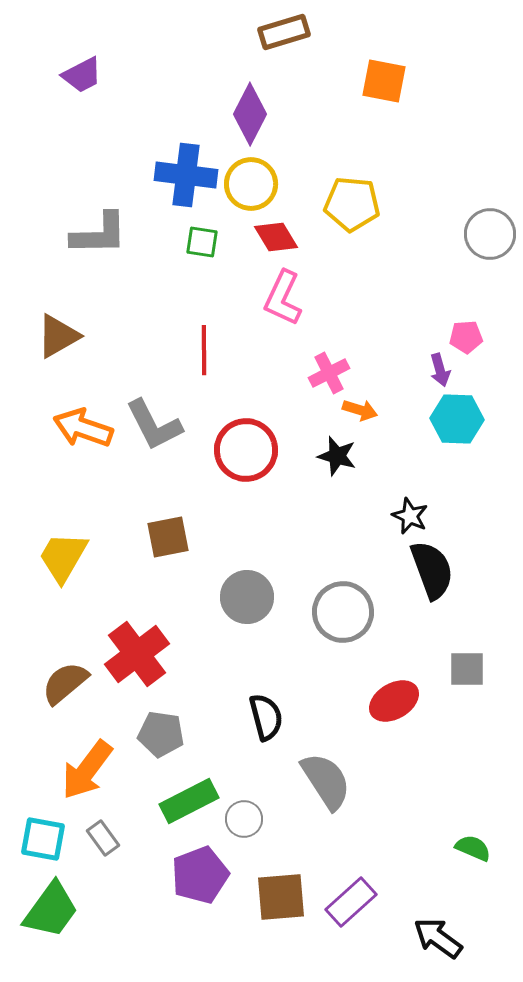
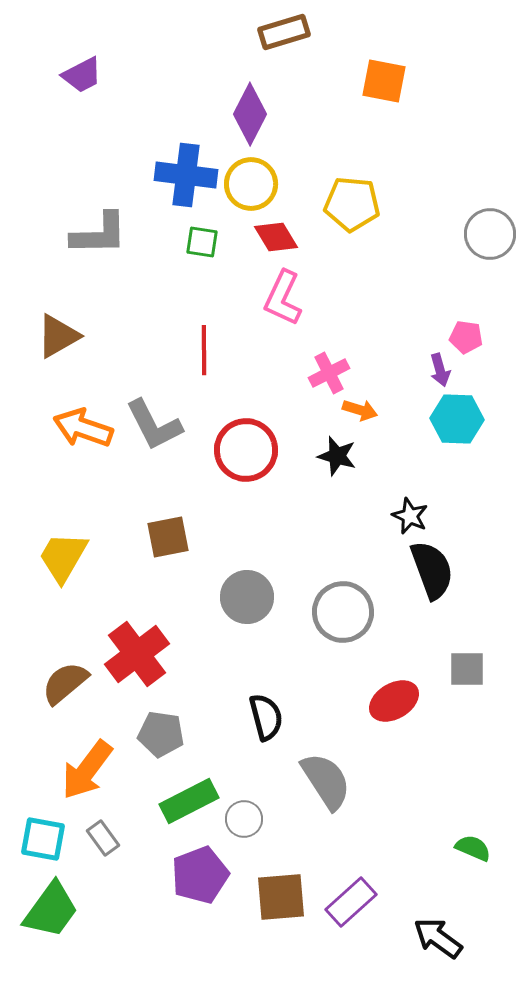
pink pentagon at (466, 337): rotated 12 degrees clockwise
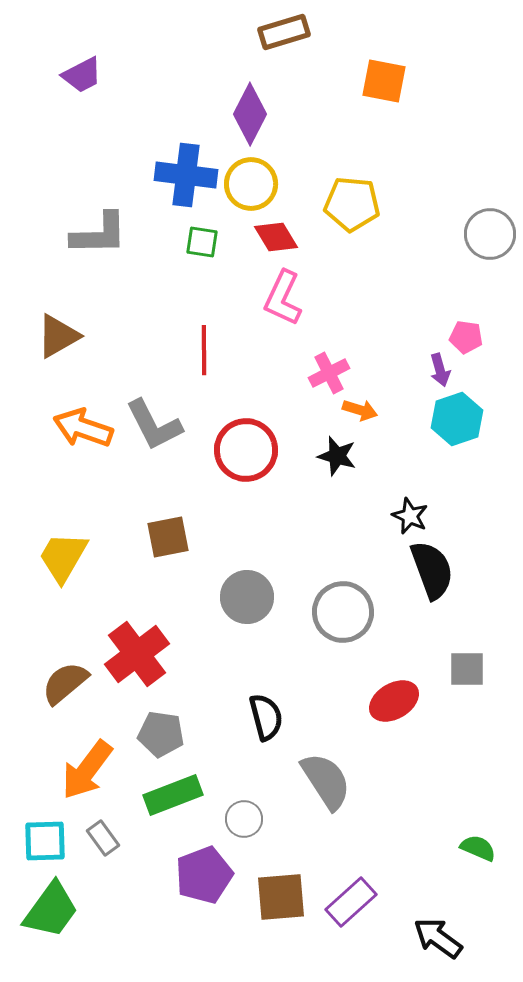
cyan hexagon at (457, 419): rotated 21 degrees counterclockwise
green rectangle at (189, 801): moved 16 px left, 6 px up; rotated 6 degrees clockwise
cyan square at (43, 839): moved 2 px right, 2 px down; rotated 12 degrees counterclockwise
green semicircle at (473, 848): moved 5 px right
purple pentagon at (200, 875): moved 4 px right
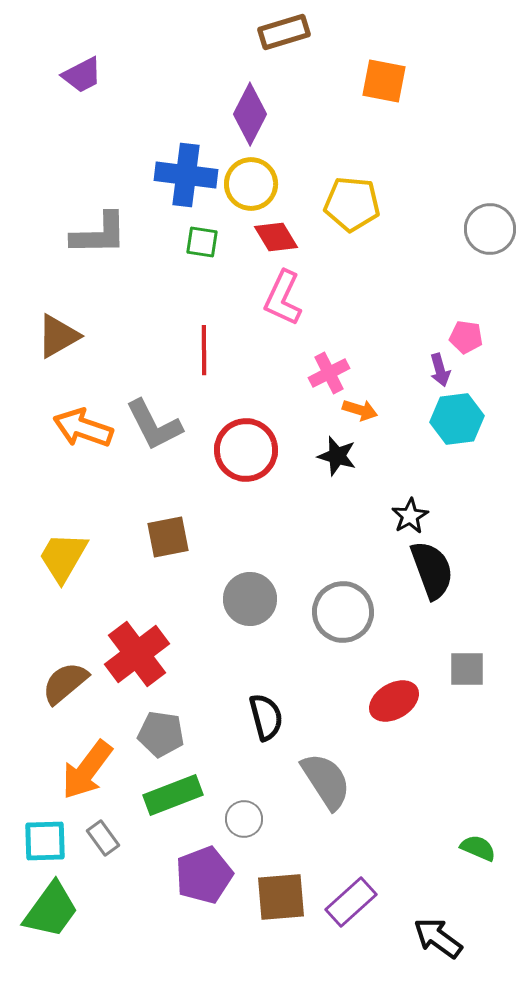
gray circle at (490, 234): moved 5 px up
cyan hexagon at (457, 419): rotated 12 degrees clockwise
black star at (410, 516): rotated 18 degrees clockwise
gray circle at (247, 597): moved 3 px right, 2 px down
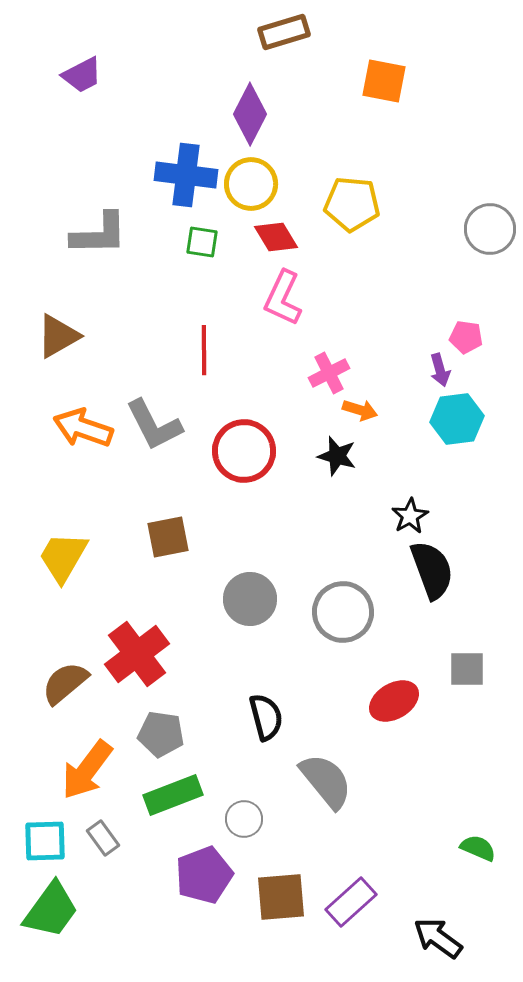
red circle at (246, 450): moved 2 px left, 1 px down
gray semicircle at (326, 781): rotated 6 degrees counterclockwise
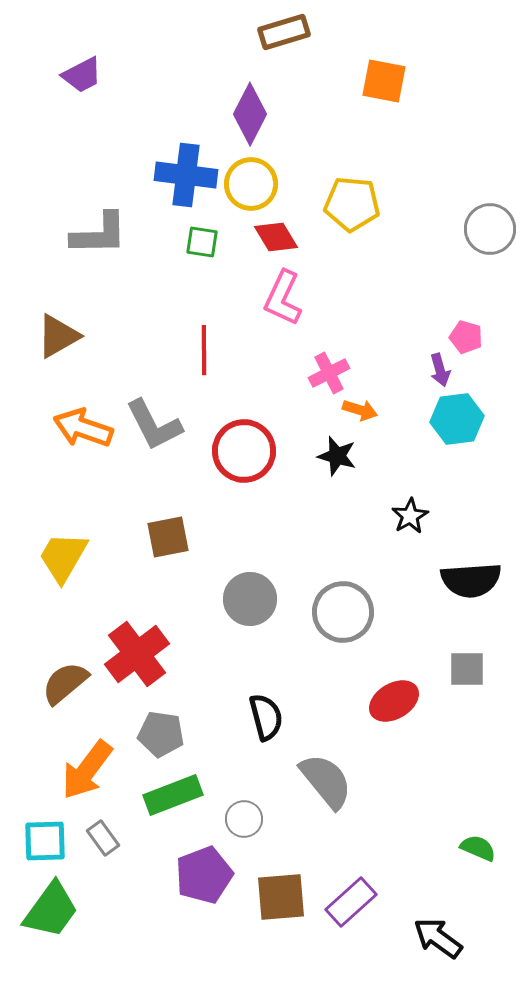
pink pentagon at (466, 337): rotated 8 degrees clockwise
black semicircle at (432, 570): moved 39 px right, 10 px down; rotated 106 degrees clockwise
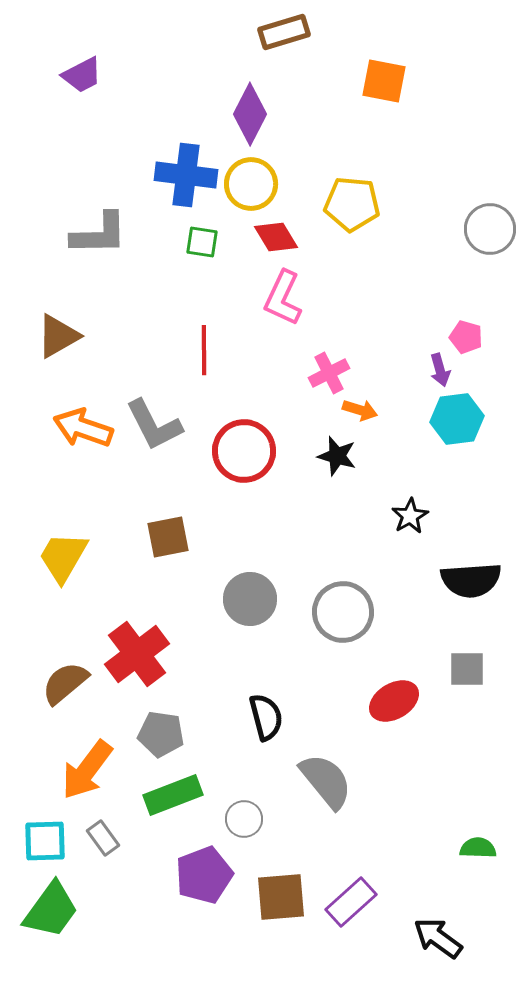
green semicircle at (478, 848): rotated 21 degrees counterclockwise
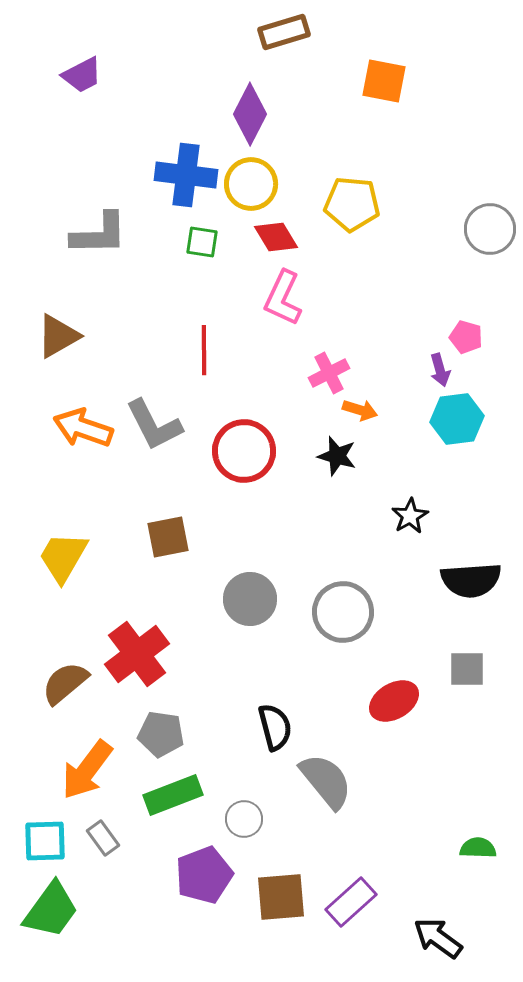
black semicircle at (266, 717): moved 9 px right, 10 px down
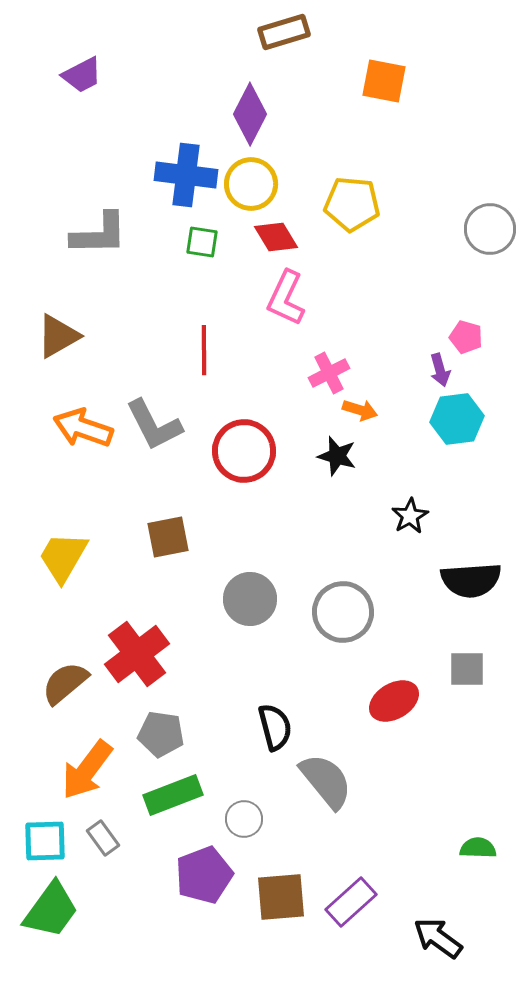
pink L-shape at (283, 298): moved 3 px right
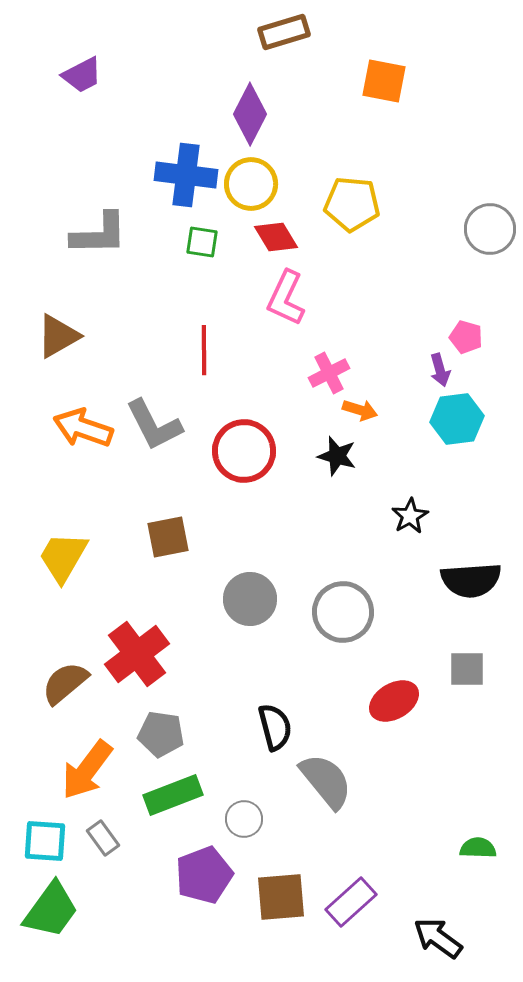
cyan square at (45, 841): rotated 6 degrees clockwise
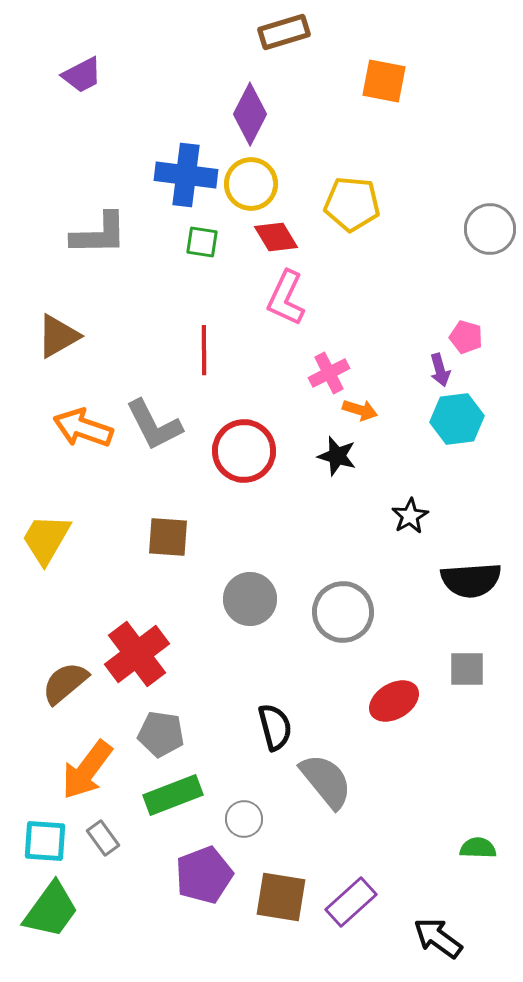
brown square at (168, 537): rotated 15 degrees clockwise
yellow trapezoid at (63, 557): moved 17 px left, 18 px up
brown square at (281, 897): rotated 14 degrees clockwise
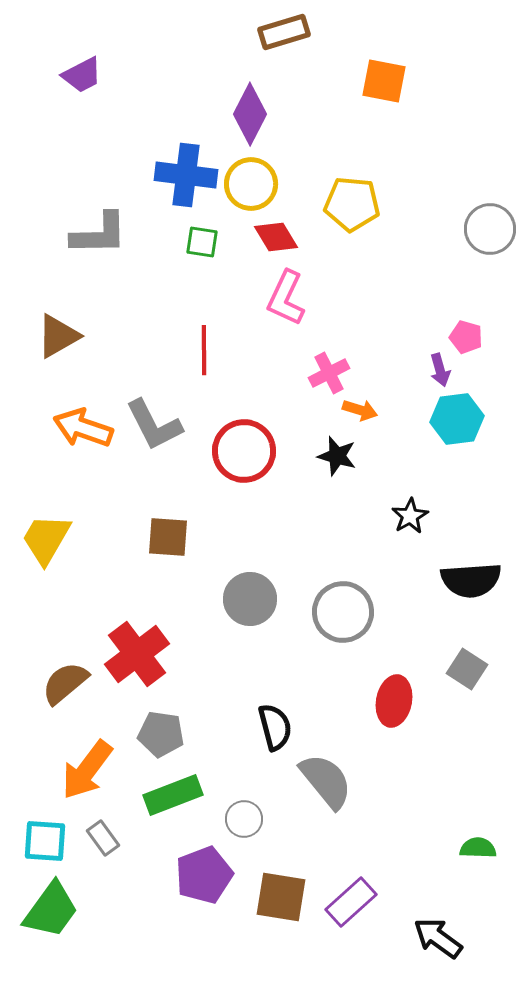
gray square at (467, 669): rotated 33 degrees clockwise
red ellipse at (394, 701): rotated 48 degrees counterclockwise
